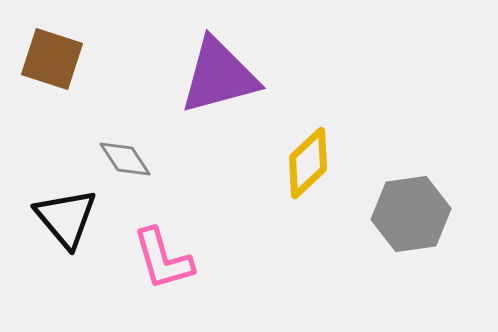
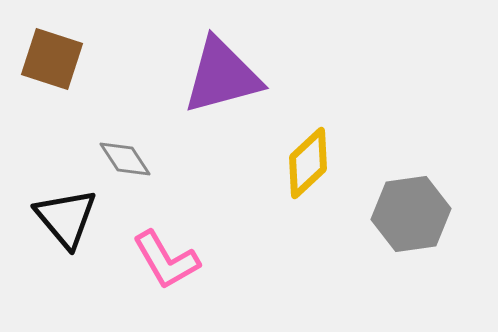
purple triangle: moved 3 px right
pink L-shape: moved 3 px right, 1 px down; rotated 14 degrees counterclockwise
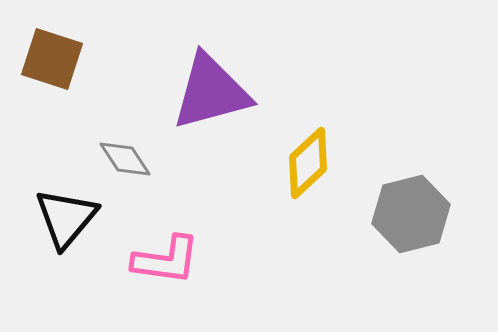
purple triangle: moved 11 px left, 16 px down
gray hexagon: rotated 6 degrees counterclockwise
black triangle: rotated 20 degrees clockwise
pink L-shape: rotated 52 degrees counterclockwise
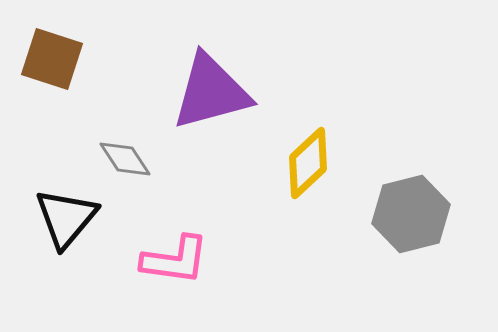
pink L-shape: moved 9 px right
